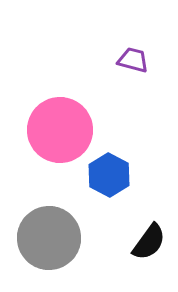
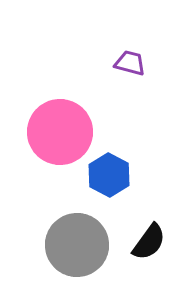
purple trapezoid: moved 3 px left, 3 px down
pink circle: moved 2 px down
gray circle: moved 28 px right, 7 px down
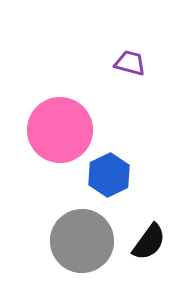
pink circle: moved 2 px up
blue hexagon: rotated 6 degrees clockwise
gray circle: moved 5 px right, 4 px up
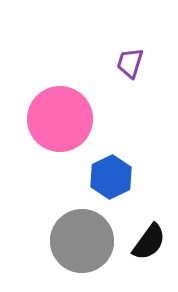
purple trapezoid: rotated 88 degrees counterclockwise
pink circle: moved 11 px up
blue hexagon: moved 2 px right, 2 px down
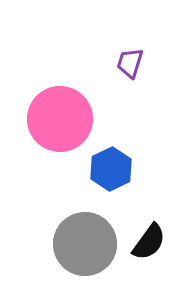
blue hexagon: moved 8 px up
gray circle: moved 3 px right, 3 px down
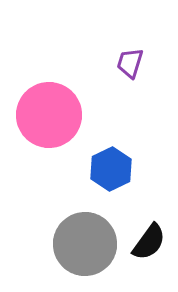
pink circle: moved 11 px left, 4 px up
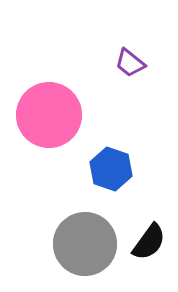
purple trapezoid: rotated 68 degrees counterclockwise
blue hexagon: rotated 15 degrees counterclockwise
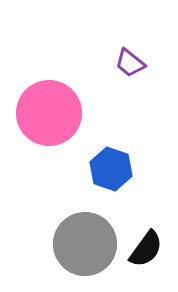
pink circle: moved 2 px up
black semicircle: moved 3 px left, 7 px down
